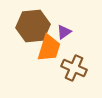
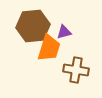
purple triangle: rotated 21 degrees clockwise
brown cross: moved 2 px right, 2 px down; rotated 15 degrees counterclockwise
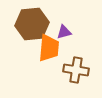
brown hexagon: moved 1 px left, 2 px up
orange trapezoid: rotated 12 degrees counterclockwise
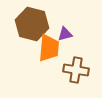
brown hexagon: rotated 20 degrees clockwise
purple triangle: moved 1 px right, 2 px down
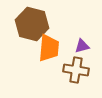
purple triangle: moved 17 px right, 12 px down
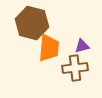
brown hexagon: moved 1 px up
brown cross: moved 1 px left, 2 px up; rotated 15 degrees counterclockwise
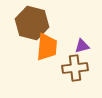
orange trapezoid: moved 2 px left, 1 px up
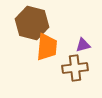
purple triangle: moved 1 px right, 1 px up
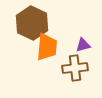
brown hexagon: rotated 12 degrees clockwise
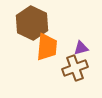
purple triangle: moved 2 px left, 3 px down
brown cross: rotated 15 degrees counterclockwise
